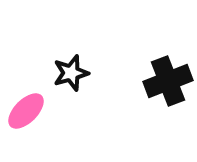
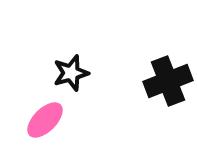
pink ellipse: moved 19 px right, 9 px down
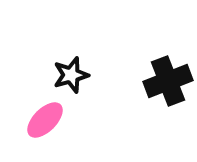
black star: moved 2 px down
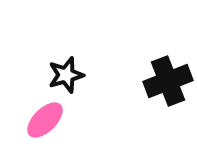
black star: moved 5 px left
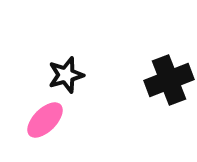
black cross: moved 1 px right, 1 px up
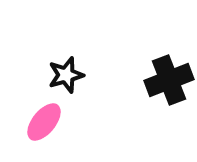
pink ellipse: moved 1 px left, 2 px down; rotated 6 degrees counterclockwise
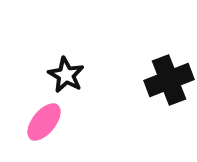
black star: rotated 27 degrees counterclockwise
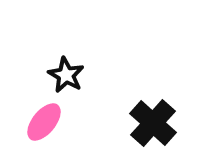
black cross: moved 16 px left, 43 px down; rotated 27 degrees counterclockwise
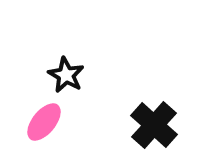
black cross: moved 1 px right, 2 px down
